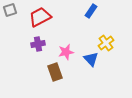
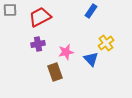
gray square: rotated 16 degrees clockwise
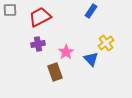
pink star: rotated 21 degrees counterclockwise
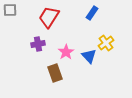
blue rectangle: moved 1 px right, 2 px down
red trapezoid: moved 9 px right; rotated 30 degrees counterclockwise
blue triangle: moved 2 px left, 3 px up
brown rectangle: moved 1 px down
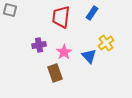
gray square: rotated 16 degrees clockwise
red trapezoid: moved 12 px right; rotated 25 degrees counterclockwise
purple cross: moved 1 px right, 1 px down
pink star: moved 2 px left
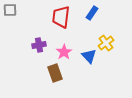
gray square: rotated 16 degrees counterclockwise
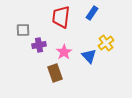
gray square: moved 13 px right, 20 px down
